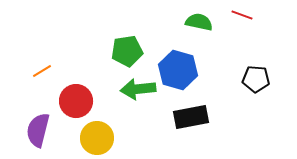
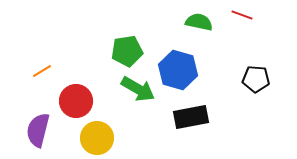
green arrow: rotated 144 degrees counterclockwise
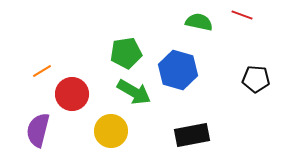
green pentagon: moved 1 px left, 2 px down
green arrow: moved 4 px left, 3 px down
red circle: moved 4 px left, 7 px up
black rectangle: moved 1 px right, 18 px down
yellow circle: moved 14 px right, 7 px up
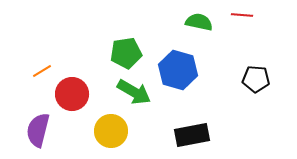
red line: rotated 15 degrees counterclockwise
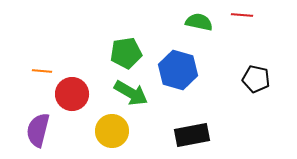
orange line: rotated 36 degrees clockwise
black pentagon: rotated 8 degrees clockwise
green arrow: moved 3 px left, 1 px down
yellow circle: moved 1 px right
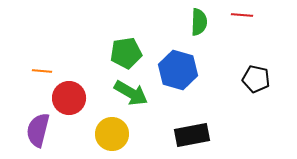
green semicircle: rotated 80 degrees clockwise
red circle: moved 3 px left, 4 px down
yellow circle: moved 3 px down
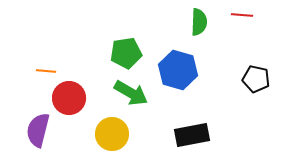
orange line: moved 4 px right
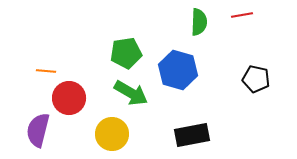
red line: rotated 15 degrees counterclockwise
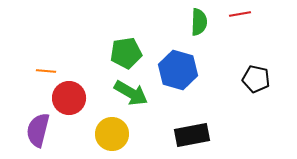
red line: moved 2 px left, 1 px up
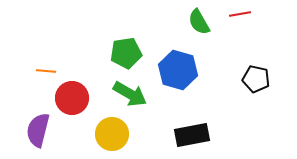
green semicircle: rotated 148 degrees clockwise
green arrow: moved 1 px left, 1 px down
red circle: moved 3 px right
